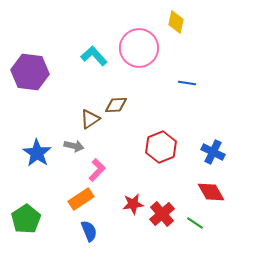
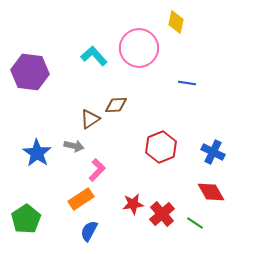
blue semicircle: rotated 130 degrees counterclockwise
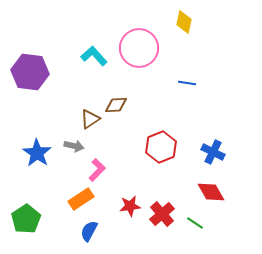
yellow diamond: moved 8 px right
red star: moved 3 px left, 2 px down
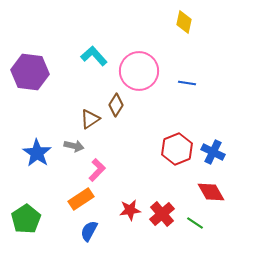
pink circle: moved 23 px down
brown diamond: rotated 55 degrees counterclockwise
red hexagon: moved 16 px right, 2 px down
red star: moved 4 px down
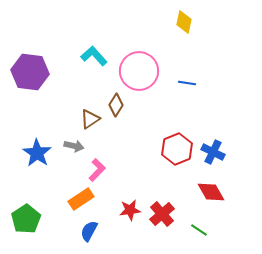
green line: moved 4 px right, 7 px down
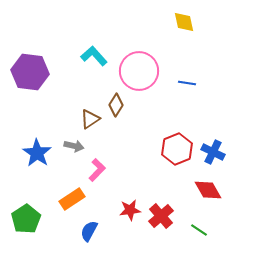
yellow diamond: rotated 25 degrees counterclockwise
red diamond: moved 3 px left, 2 px up
orange rectangle: moved 9 px left
red cross: moved 1 px left, 2 px down
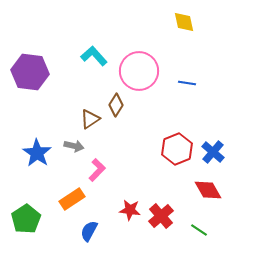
blue cross: rotated 15 degrees clockwise
red star: rotated 15 degrees clockwise
